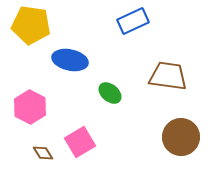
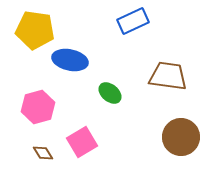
yellow pentagon: moved 4 px right, 5 px down
pink hexagon: moved 8 px right; rotated 16 degrees clockwise
pink square: moved 2 px right
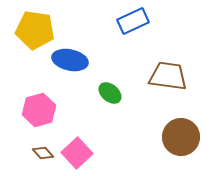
pink hexagon: moved 1 px right, 3 px down
pink square: moved 5 px left, 11 px down; rotated 12 degrees counterclockwise
brown diamond: rotated 10 degrees counterclockwise
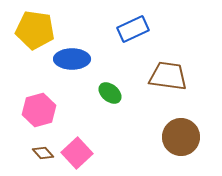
blue rectangle: moved 8 px down
blue ellipse: moved 2 px right, 1 px up; rotated 12 degrees counterclockwise
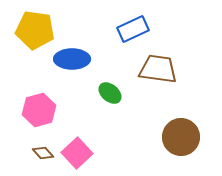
brown trapezoid: moved 10 px left, 7 px up
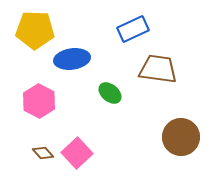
yellow pentagon: rotated 6 degrees counterclockwise
blue ellipse: rotated 8 degrees counterclockwise
pink hexagon: moved 9 px up; rotated 16 degrees counterclockwise
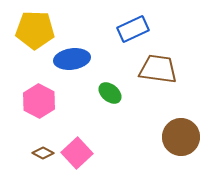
brown diamond: rotated 20 degrees counterclockwise
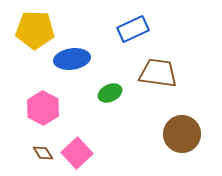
brown trapezoid: moved 4 px down
green ellipse: rotated 65 degrees counterclockwise
pink hexagon: moved 4 px right, 7 px down
brown circle: moved 1 px right, 3 px up
brown diamond: rotated 30 degrees clockwise
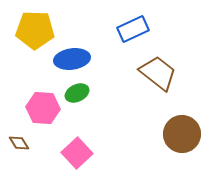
brown trapezoid: rotated 30 degrees clockwise
green ellipse: moved 33 px left
pink hexagon: rotated 24 degrees counterclockwise
brown diamond: moved 24 px left, 10 px up
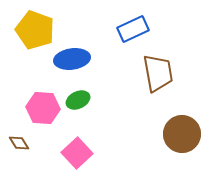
yellow pentagon: rotated 18 degrees clockwise
brown trapezoid: rotated 42 degrees clockwise
green ellipse: moved 1 px right, 7 px down
